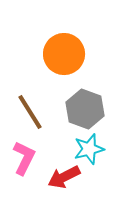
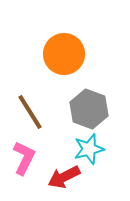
gray hexagon: moved 4 px right
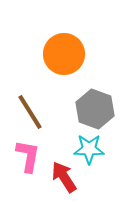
gray hexagon: moved 6 px right
cyan star: rotated 16 degrees clockwise
pink L-shape: moved 4 px right, 2 px up; rotated 16 degrees counterclockwise
red arrow: rotated 84 degrees clockwise
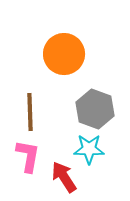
brown line: rotated 30 degrees clockwise
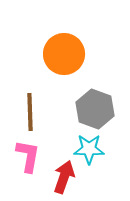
red arrow: rotated 52 degrees clockwise
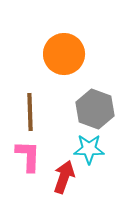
pink L-shape: rotated 8 degrees counterclockwise
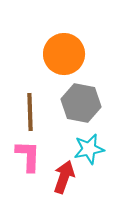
gray hexagon: moved 14 px left, 6 px up; rotated 9 degrees counterclockwise
cyan star: rotated 12 degrees counterclockwise
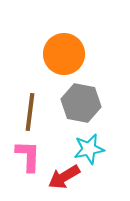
brown line: rotated 9 degrees clockwise
red arrow: rotated 140 degrees counterclockwise
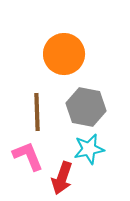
gray hexagon: moved 5 px right, 4 px down
brown line: moved 7 px right; rotated 9 degrees counterclockwise
pink L-shape: rotated 24 degrees counterclockwise
red arrow: moved 2 px left, 1 px down; rotated 40 degrees counterclockwise
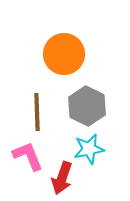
gray hexagon: moved 1 px right, 1 px up; rotated 15 degrees clockwise
